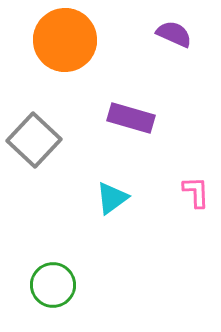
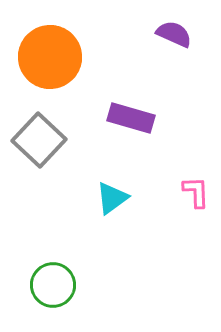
orange circle: moved 15 px left, 17 px down
gray square: moved 5 px right
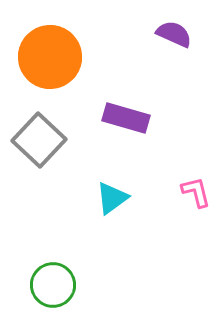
purple rectangle: moved 5 px left
pink L-shape: rotated 12 degrees counterclockwise
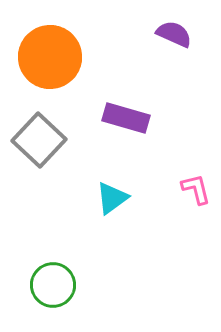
pink L-shape: moved 3 px up
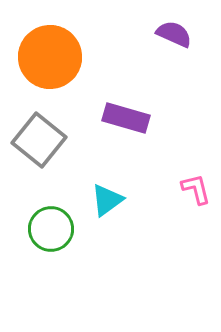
gray square: rotated 4 degrees counterclockwise
cyan triangle: moved 5 px left, 2 px down
green circle: moved 2 px left, 56 px up
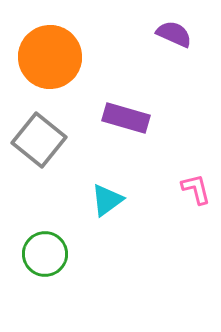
green circle: moved 6 px left, 25 px down
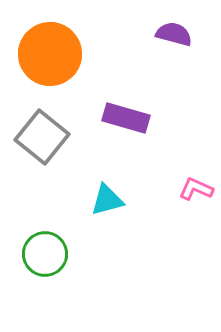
purple semicircle: rotated 9 degrees counterclockwise
orange circle: moved 3 px up
gray square: moved 3 px right, 3 px up
pink L-shape: rotated 52 degrees counterclockwise
cyan triangle: rotated 21 degrees clockwise
